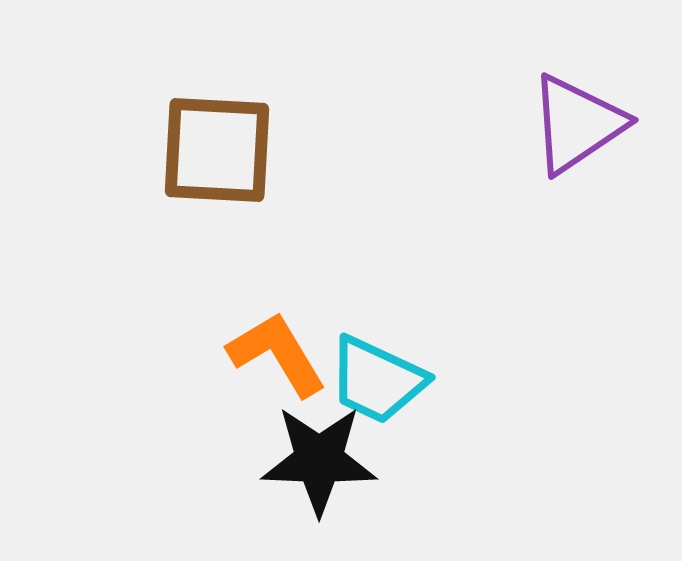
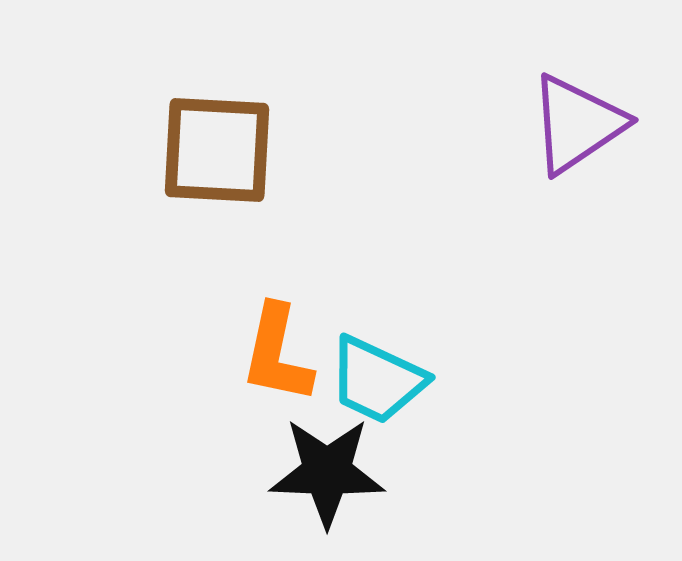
orange L-shape: rotated 137 degrees counterclockwise
black star: moved 8 px right, 12 px down
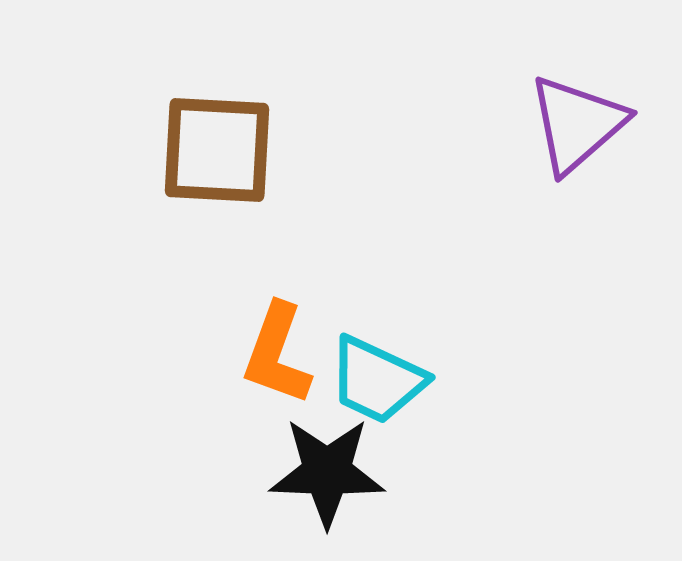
purple triangle: rotated 7 degrees counterclockwise
orange L-shape: rotated 8 degrees clockwise
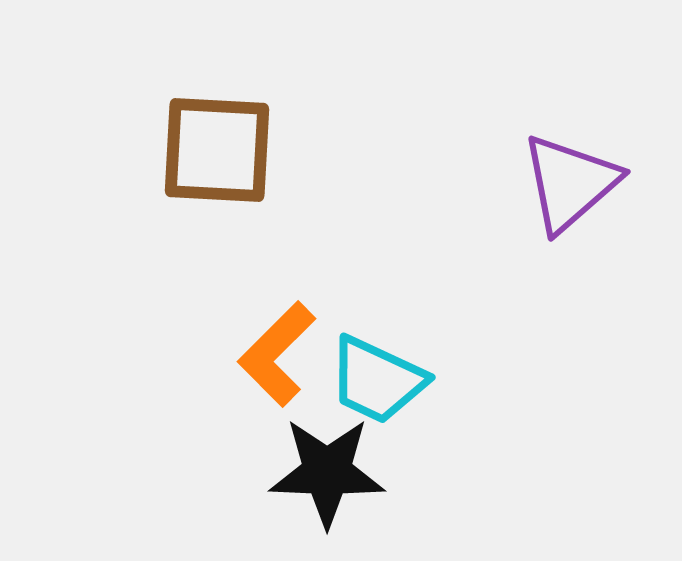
purple triangle: moved 7 px left, 59 px down
orange L-shape: rotated 25 degrees clockwise
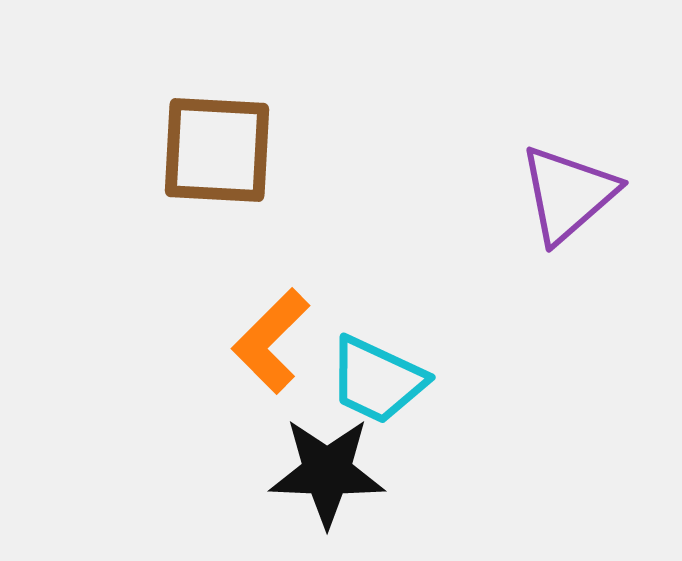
purple triangle: moved 2 px left, 11 px down
orange L-shape: moved 6 px left, 13 px up
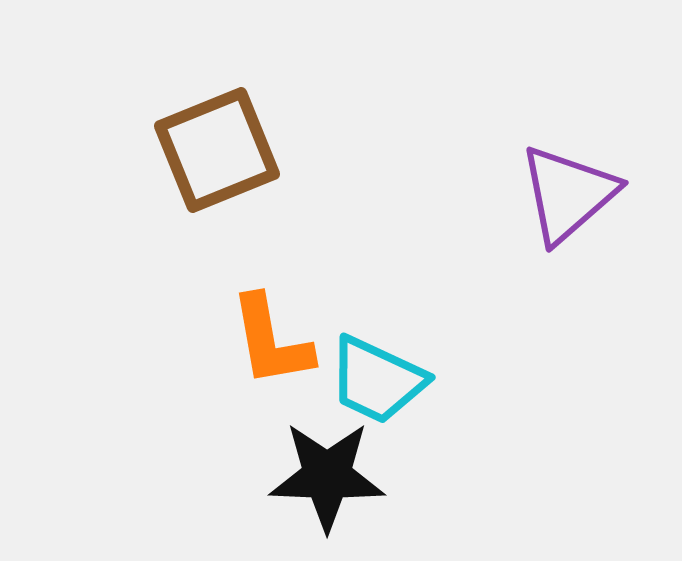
brown square: rotated 25 degrees counterclockwise
orange L-shape: rotated 55 degrees counterclockwise
black star: moved 4 px down
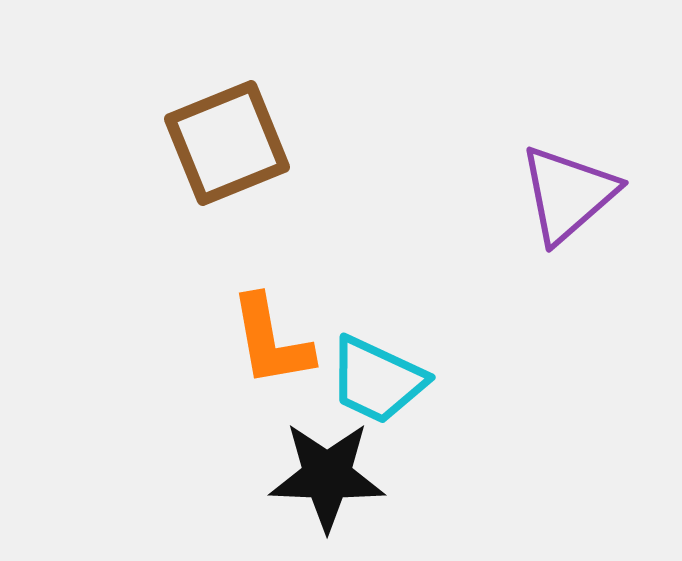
brown square: moved 10 px right, 7 px up
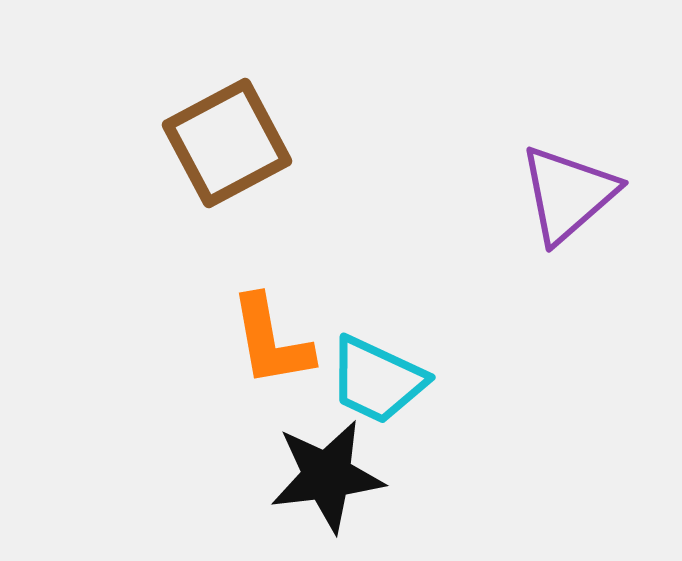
brown square: rotated 6 degrees counterclockwise
black star: rotated 9 degrees counterclockwise
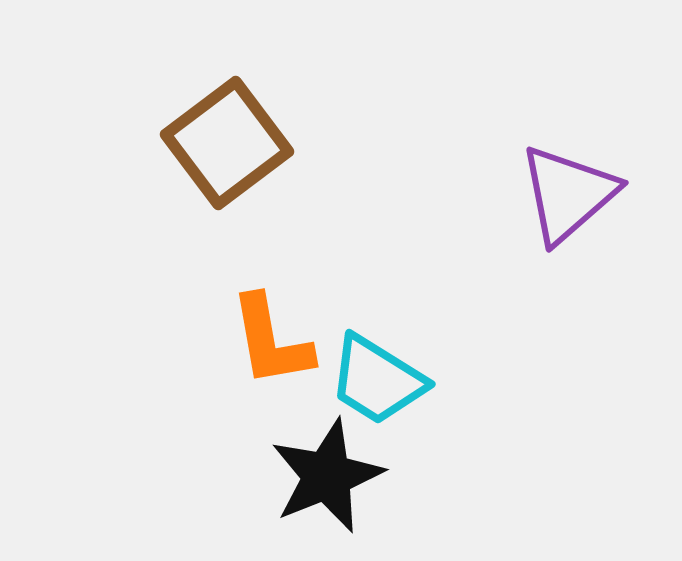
brown square: rotated 9 degrees counterclockwise
cyan trapezoid: rotated 7 degrees clockwise
black star: rotated 15 degrees counterclockwise
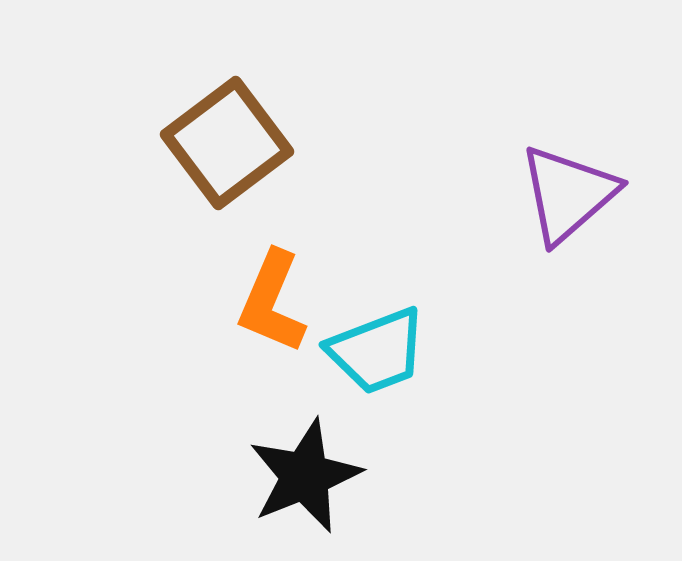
orange L-shape: moved 1 px right, 39 px up; rotated 33 degrees clockwise
cyan trapezoid: moved 29 px up; rotated 53 degrees counterclockwise
black star: moved 22 px left
